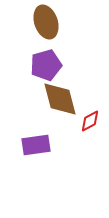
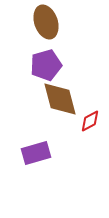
purple rectangle: moved 8 px down; rotated 8 degrees counterclockwise
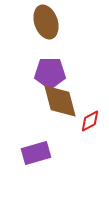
purple pentagon: moved 4 px right, 8 px down; rotated 16 degrees clockwise
brown diamond: moved 2 px down
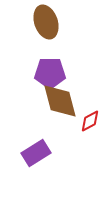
purple rectangle: rotated 16 degrees counterclockwise
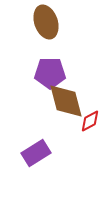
brown diamond: moved 6 px right
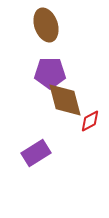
brown ellipse: moved 3 px down
brown diamond: moved 1 px left, 1 px up
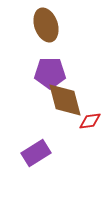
red diamond: rotated 20 degrees clockwise
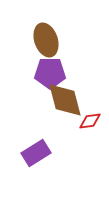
brown ellipse: moved 15 px down
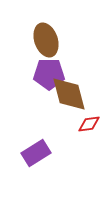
purple pentagon: moved 1 px left, 1 px down
brown diamond: moved 4 px right, 6 px up
red diamond: moved 1 px left, 3 px down
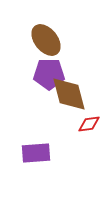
brown ellipse: rotated 20 degrees counterclockwise
purple rectangle: rotated 28 degrees clockwise
